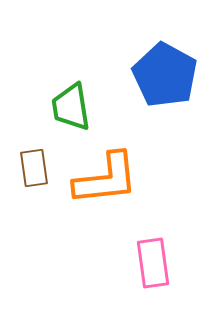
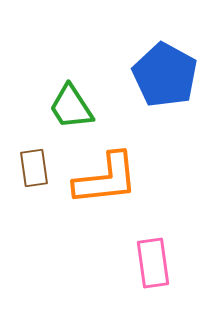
green trapezoid: rotated 24 degrees counterclockwise
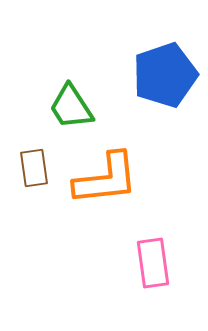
blue pentagon: rotated 24 degrees clockwise
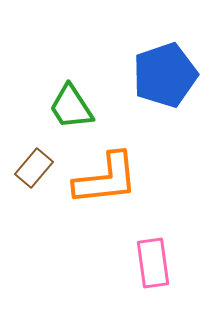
brown rectangle: rotated 48 degrees clockwise
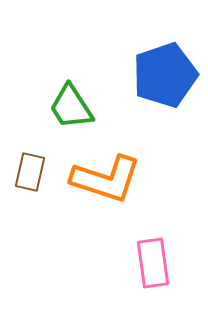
brown rectangle: moved 4 px left, 4 px down; rotated 27 degrees counterclockwise
orange L-shape: rotated 24 degrees clockwise
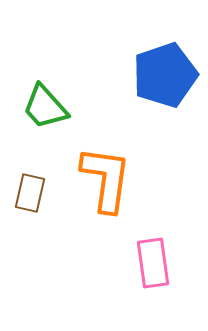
green trapezoid: moved 26 px left; rotated 9 degrees counterclockwise
brown rectangle: moved 21 px down
orange L-shape: rotated 100 degrees counterclockwise
